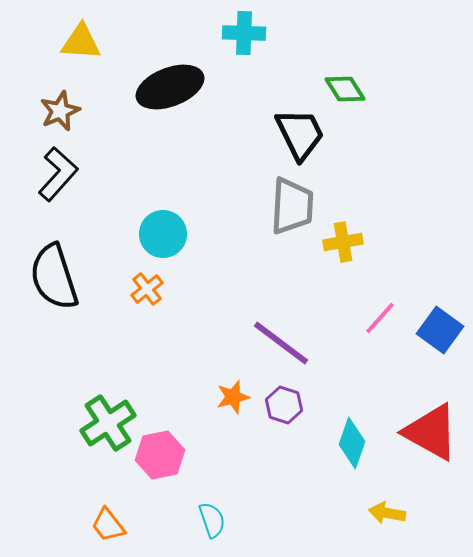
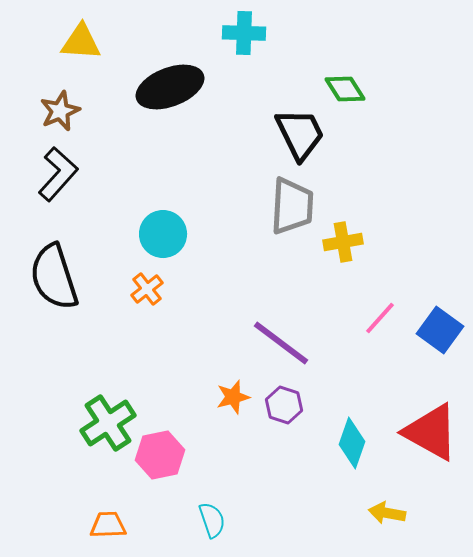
orange trapezoid: rotated 126 degrees clockwise
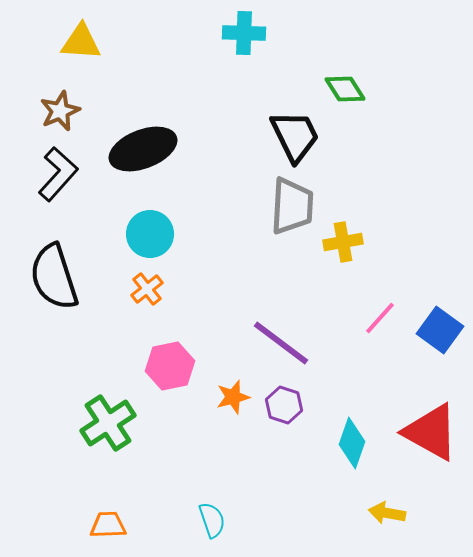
black ellipse: moved 27 px left, 62 px down
black trapezoid: moved 5 px left, 2 px down
cyan circle: moved 13 px left
pink hexagon: moved 10 px right, 89 px up
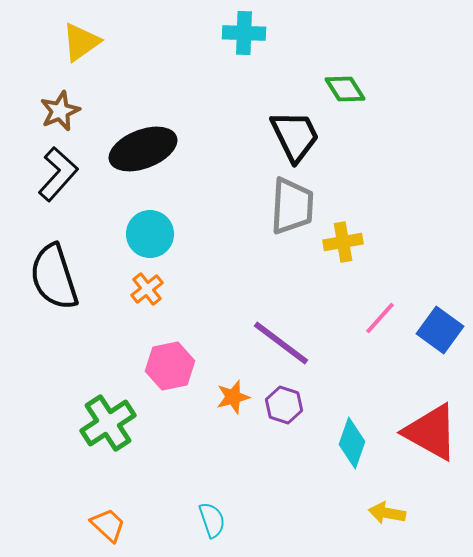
yellow triangle: rotated 39 degrees counterclockwise
orange trapezoid: rotated 45 degrees clockwise
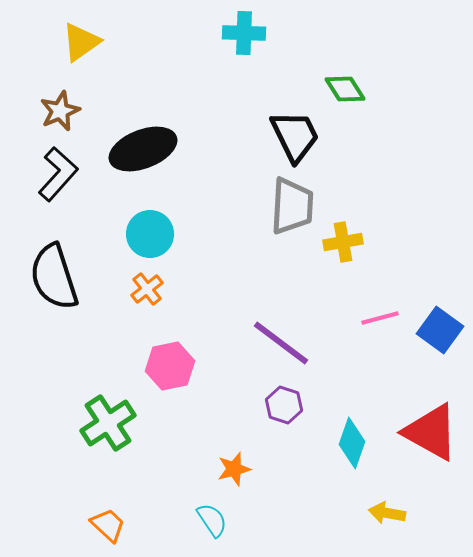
pink line: rotated 33 degrees clockwise
orange star: moved 1 px right, 72 px down
cyan semicircle: rotated 15 degrees counterclockwise
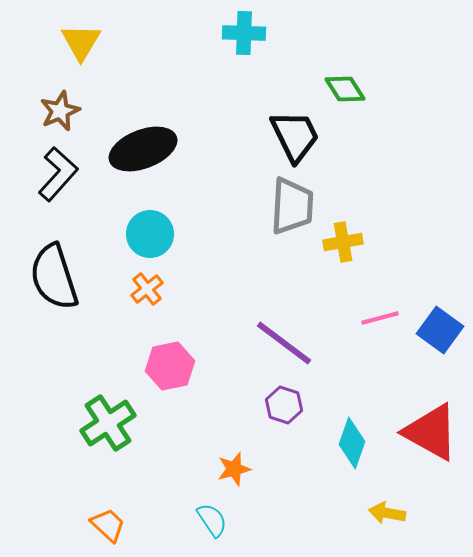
yellow triangle: rotated 24 degrees counterclockwise
purple line: moved 3 px right
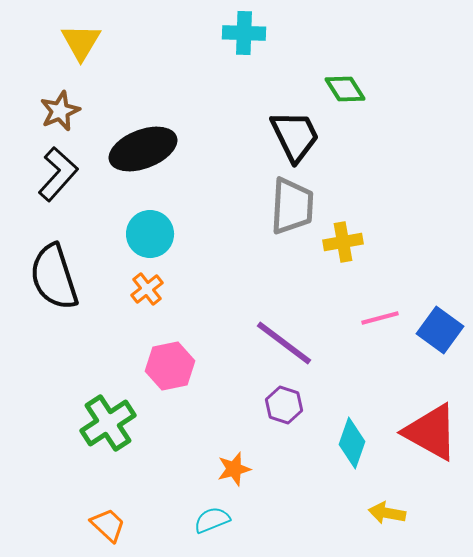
cyan semicircle: rotated 78 degrees counterclockwise
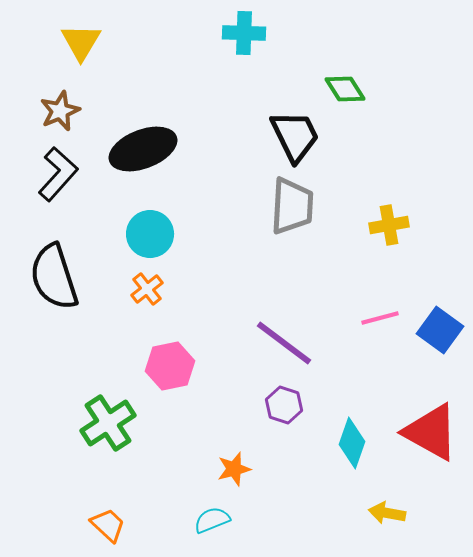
yellow cross: moved 46 px right, 17 px up
